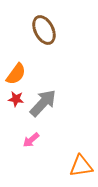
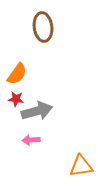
brown ellipse: moved 1 px left, 3 px up; rotated 20 degrees clockwise
orange semicircle: moved 1 px right
gray arrow: moved 6 px left, 8 px down; rotated 32 degrees clockwise
pink arrow: rotated 36 degrees clockwise
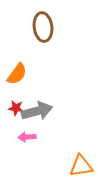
red star: moved 9 px down
pink arrow: moved 4 px left, 3 px up
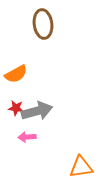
brown ellipse: moved 3 px up
orange semicircle: moved 1 px left; rotated 25 degrees clockwise
orange triangle: moved 1 px down
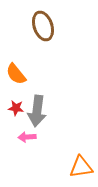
brown ellipse: moved 2 px down; rotated 12 degrees counterclockwise
orange semicircle: rotated 80 degrees clockwise
gray arrow: rotated 112 degrees clockwise
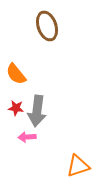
brown ellipse: moved 4 px right
orange triangle: moved 3 px left, 1 px up; rotated 10 degrees counterclockwise
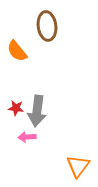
brown ellipse: rotated 12 degrees clockwise
orange semicircle: moved 1 px right, 23 px up
orange triangle: rotated 35 degrees counterclockwise
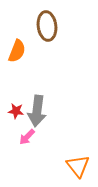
orange semicircle: rotated 120 degrees counterclockwise
red star: moved 3 px down
pink arrow: rotated 42 degrees counterclockwise
orange triangle: rotated 15 degrees counterclockwise
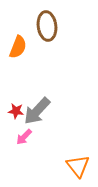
orange semicircle: moved 1 px right, 4 px up
gray arrow: rotated 36 degrees clockwise
pink arrow: moved 3 px left
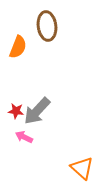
pink arrow: rotated 72 degrees clockwise
orange triangle: moved 4 px right, 2 px down; rotated 10 degrees counterclockwise
